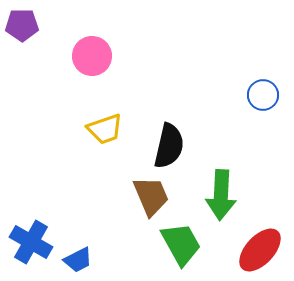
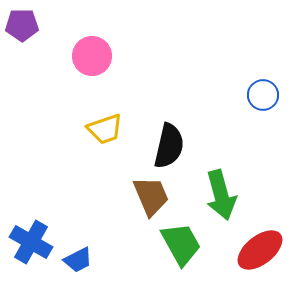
green arrow: rotated 18 degrees counterclockwise
red ellipse: rotated 9 degrees clockwise
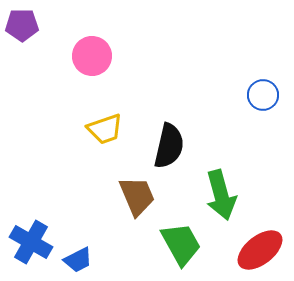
brown trapezoid: moved 14 px left
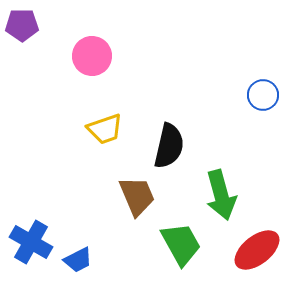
red ellipse: moved 3 px left
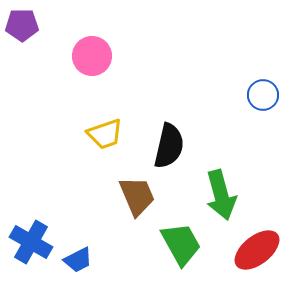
yellow trapezoid: moved 5 px down
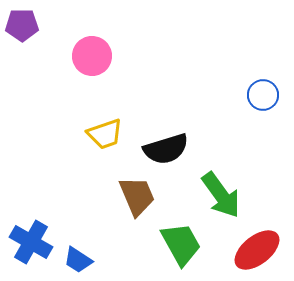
black semicircle: moved 3 px left, 3 px down; rotated 60 degrees clockwise
green arrow: rotated 21 degrees counterclockwise
blue trapezoid: rotated 60 degrees clockwise
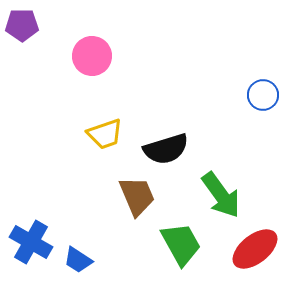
red ellipse: moved 2 px left, 1 px up
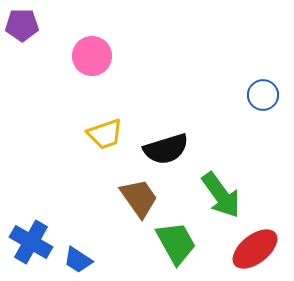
brown trapezoid: moved 2 px right, 2 px down; rotated 12 degrees counterclockwise
green trapezoid: moved 5 px left, 1 px up
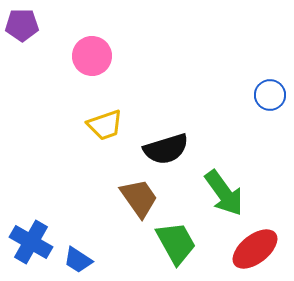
blue circle: moved 7 px right
yellow trapezoid: moved 9 px up
green arrow: moved 3 px right, 2 px up
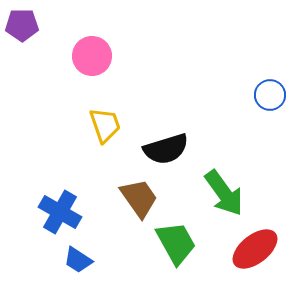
yellow trapezoid: rotated 90 degrees counterclockwise
blue cross: moved 29 px right, 30 px up
